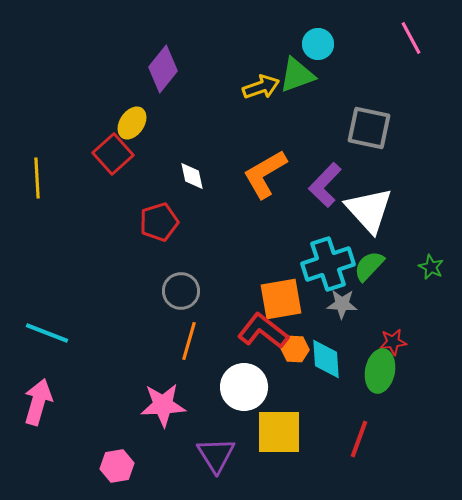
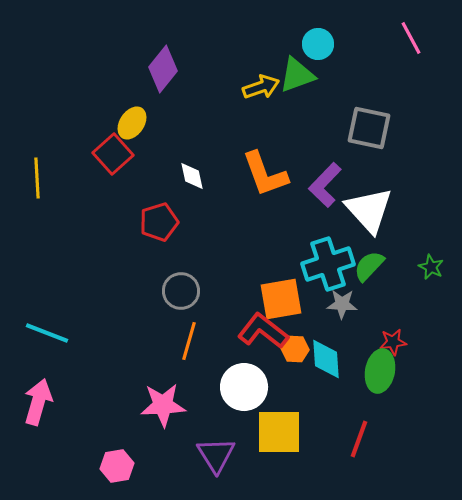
orange L-shape: rotated 80 degrees counterclockwise
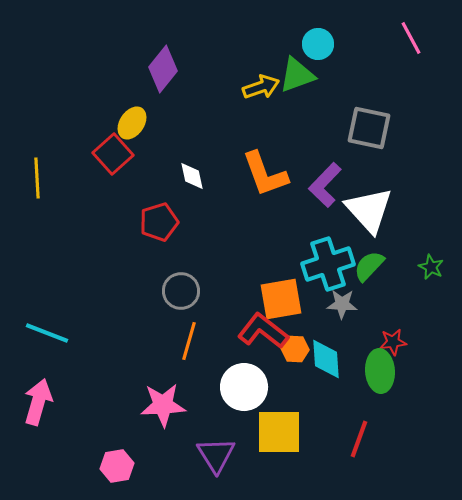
green ellipse: rotated 15 degrees counterclockwise
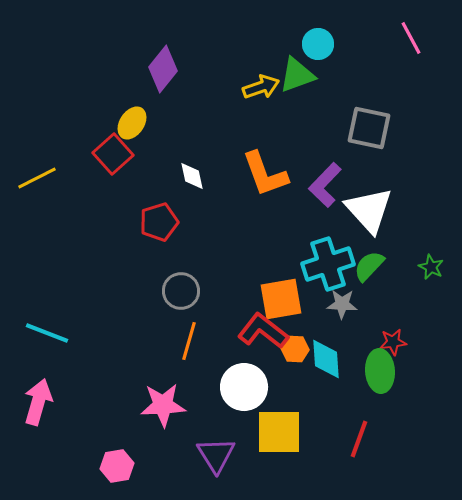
yellow line: rotated 66 degrees clockwise
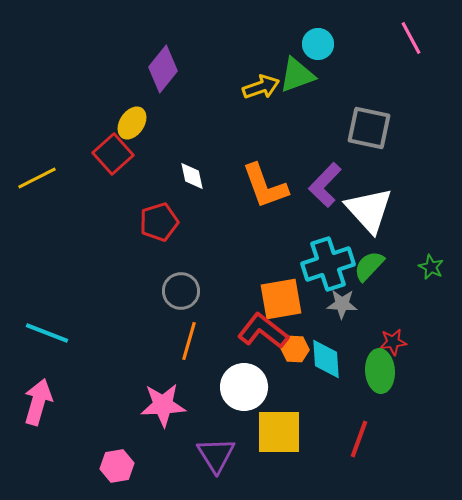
orange L-shape: moved 12 px down
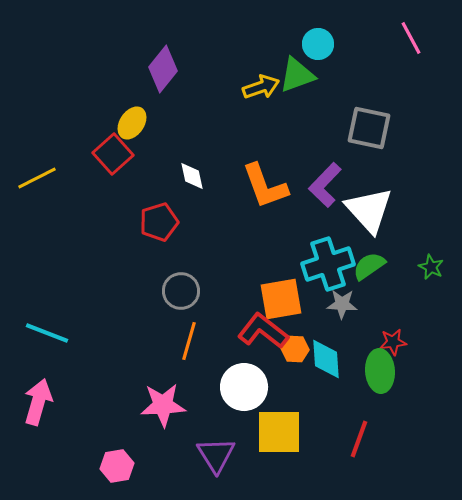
green semicircle: rotated 12 degrees clockwise
